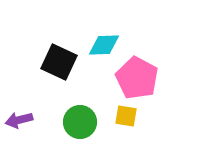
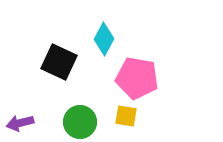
cyan diamond: moved 6 px up; rotated 60 degrees counterclockwise
pink pentagon: rotated 18 degrees counterclockwise
purple arrow: moved 1 px right, 3 px down
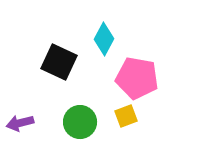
yellow square: rotated 30 degrees counterclockwise
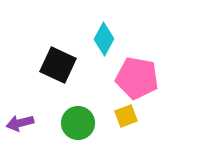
black square: moved 1 px left, 3 px down
green circle: moved 2 px left, 1 px down
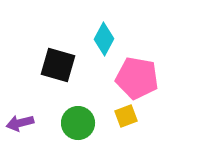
black square: rotated 9 degrees counterclockwise
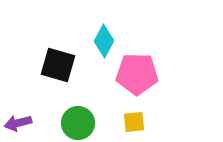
cyan diamond: moved 2 px down
pink pentagon: moved 4 px up; rotated 9 degrees counterclockwise
yellow square: moved 8 px right, 6 px down; rotated 15 degrees clockwise
purple arrow: moved 2 px left
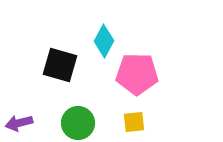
black square: moved 2 px right
purple arrow: moved 1 px right
